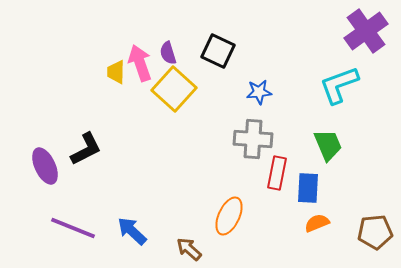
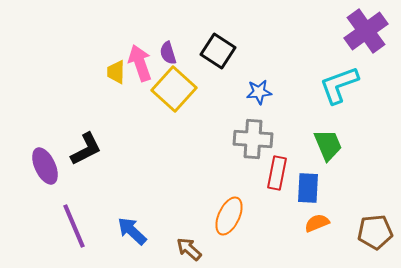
black square: rotated 8 degrees clockwise
purple line: moved 1 px right, 2 px up; rotated 45 degrees clockwise
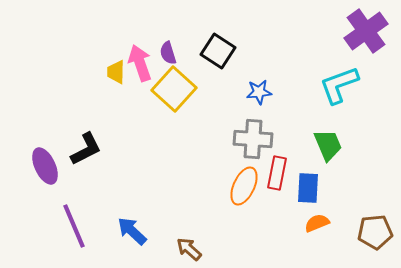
orange ellipse: moved 15 px right, 30 px up
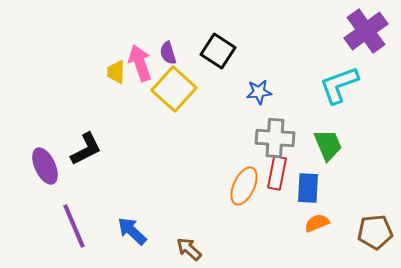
gray cross: moved 22 px right, 1 px up
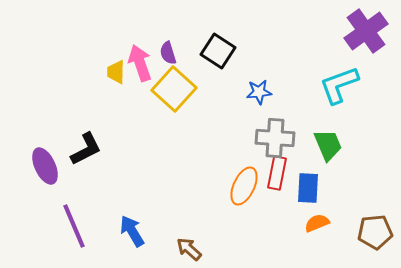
blue arrow: rotated 16 degrees clockwise
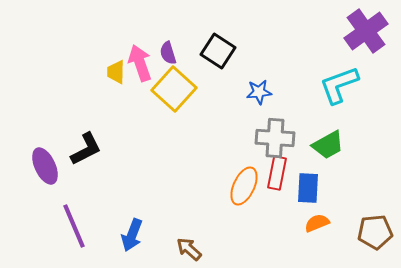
green trapezoid: rotated 84 degrees clockwise
blue arrow: moved 4 px down; rotated 128 degrees counterclockwise
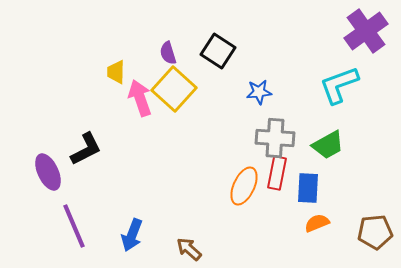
pink arrow: moved 35 px down
purple ellipse: moved 3 px right, 6 px down
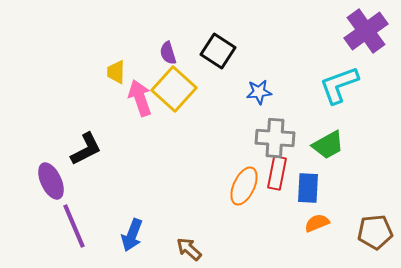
purple ellipse: moved 3 px right, 9 px down
